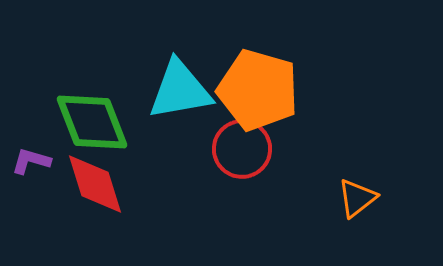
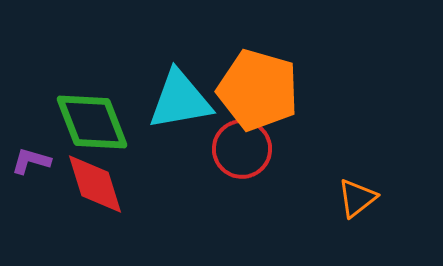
cyan triangle: moved 10 px down
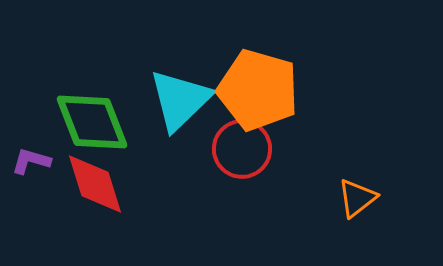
cyan triangle: rotated 34 degrees counterclockwise
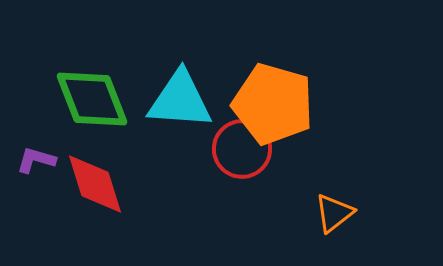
orange pentagon: moved 15 px right, 14 px down
cyan triangle: rotated 48 degrees clockwise
green diamond: moved 23 px up
purple L-shape: moved 5 px right, 1 px up
orange triangle: moved 23 px left, 15 px down
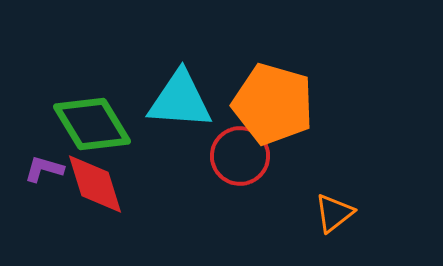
green diamond: moved 25 px down; rotated 10 degrees counterclockwise
red circle: moved 2 px left, 7 px down
purple L-shape: moved 8 px right, 9 px down
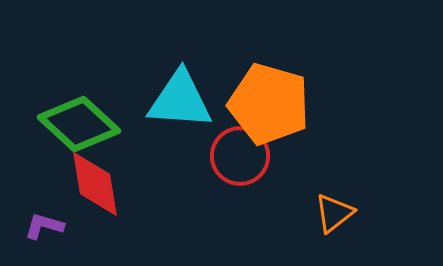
orange pentagon: moved 4 px left
green diamond: moved 13 px left; rotated 16 degrees counterclockwise
purple L-shape: moved 57 px down
red diamond: rotated 8 degrees clockwise
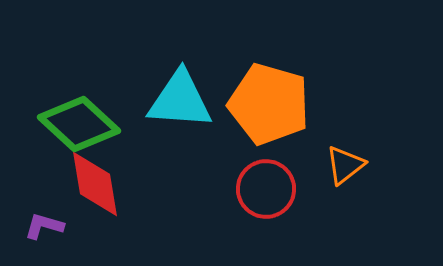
red circle: moved 26 px right, 33 px down
orange triangle: moved 11 px right, 48 px up
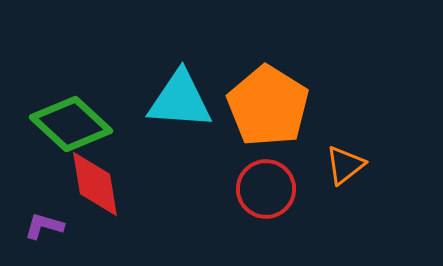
orange pentagon: moved 1 px left, 2 px down; rotated 16 degrees clockwise
green diamond: moved 8 px left
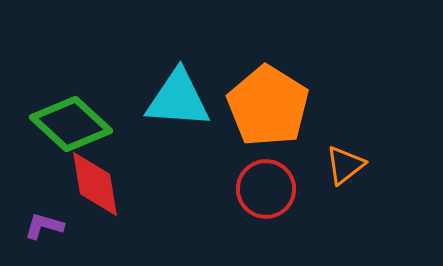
cyan triangle: moved 2 px left, 1 px up
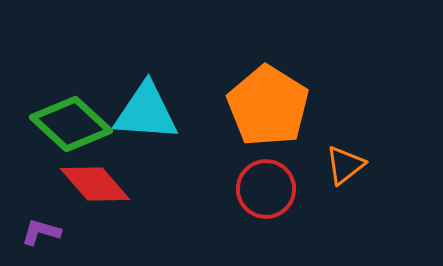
cyan triangle: moved 32 px left, 13 px down
red diamond: rotated 32 degrees counterclockwise
purple L-shape: moved 3 px left, 6 px down
